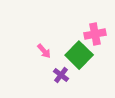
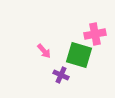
green square: rotated 28 degrees counterclockwise
purple cross: rotated 14 degrees counterclockwise
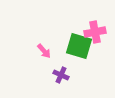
pink cross: moved 2 px up
green square: moved 9 px up
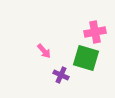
green square: moved 7 px right, 12 px down
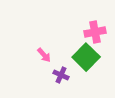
pink arrow: moved 4 px down
green square: moved 1 px up; rotated 28 degrees clockwise
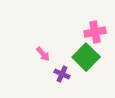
pink arrow: moved 1 px left, 1 px up
purple cross: moved 1 px right, 1 px up
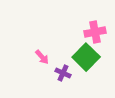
pink arrow: moved 1 px left, 3 px down
purple cross: moved 1 px right, 1 px up
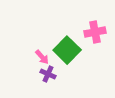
green square: moved 19 px left, 7 px up
purple cross: moved 15 px left, 1 px down
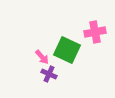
green square: rotated 20 degrees counterclockwise
purple cross: moved 1 px right
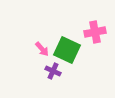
pink arrow: moved 8 px up
purple cross: moved 4 px right, 3 px up
